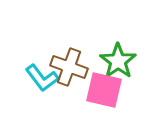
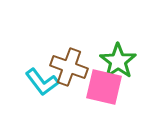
cyan L-shape: moved 4 px down
pink square: moved 3 px up
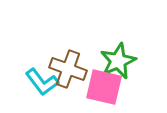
green star: rotated 12 degrees clockwise
brown cross: moved 1 px left, 2 px down
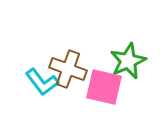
green star: moved 10 px right
